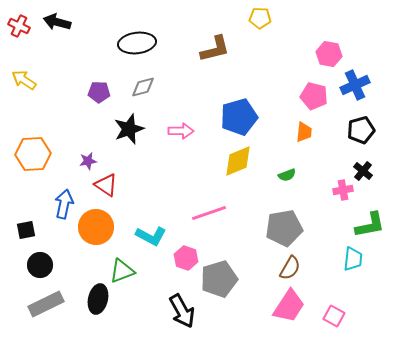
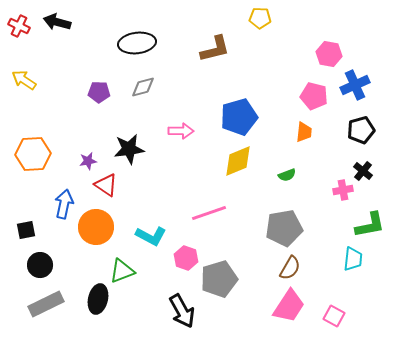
black star at (129, 129): moved 20 px down; rotated 12 degrees clockwise
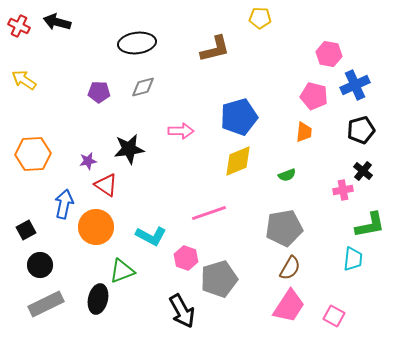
black square at (26, 230): rotated 18 degrees counterclockwise
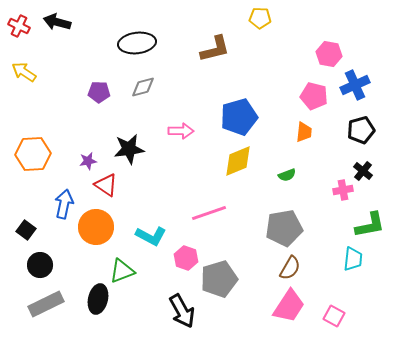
yellow arrow at (24, 80): moved 8 px up
black square at (26, 230): rotated 24 degrees counterclockwise
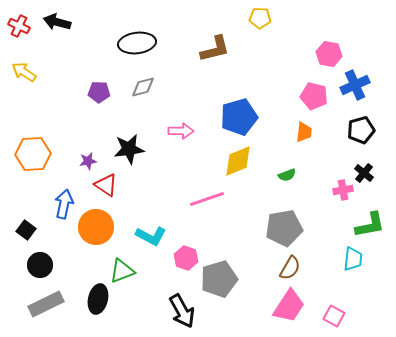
black cross at (363, 171): moved 1 px right, 2 px down
pink line at (209, 213): moved 2 px left, 14 px up
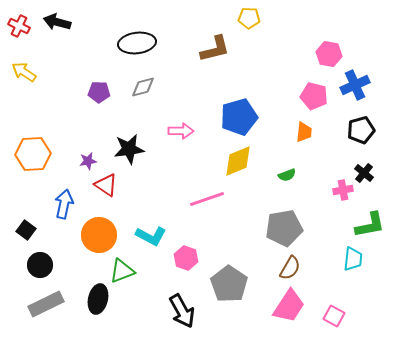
yellow pentagon at (260, 18): moved 11 px left
orange circle at (96, 227): moved 3 px right, 8 px down
gray pentagon at (219, 279): moved 10 px right, 5 px down; rotated 21 degrees counterclockwise
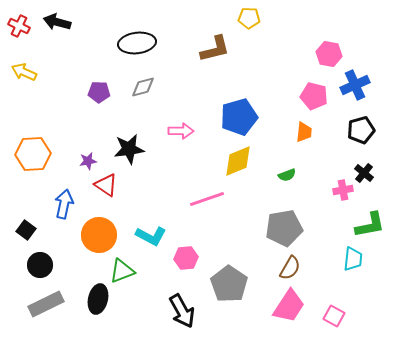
yellow arrow at (24, 72): rotated 10 degrees counterclockwise
pink hexagon at (186, 258): rotated 25 degrees counterclockwise
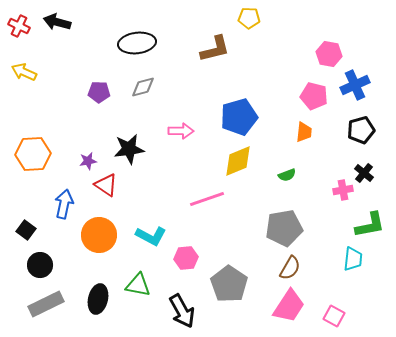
green triangle at (122, 271): moved 16 px right, 14 px down; rotated 32 degrees clockwise
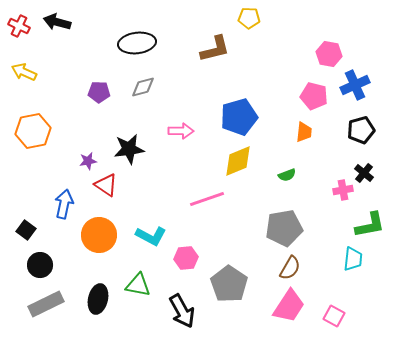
orange hexagon at (33, 154): moved 23 px up; rotated 8 degrees counterclockwise
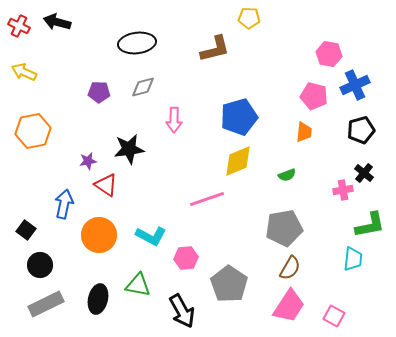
pink arrow at (181, 131): moved 7 px left, 11 px up; rotated 90 degrees clockwise
